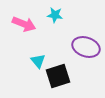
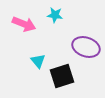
black square: moved 4 px right
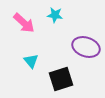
pink arrow: moved 1 px up; rotated 20 degrees clockwise
cyan triangle: moved 7 px left
black square: moved 1 px left, 3 px down
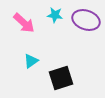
purple ellipse: moved 27 px up
cyan triangle: rotated 35 degrees clockwise
black square: moved 1 px up
